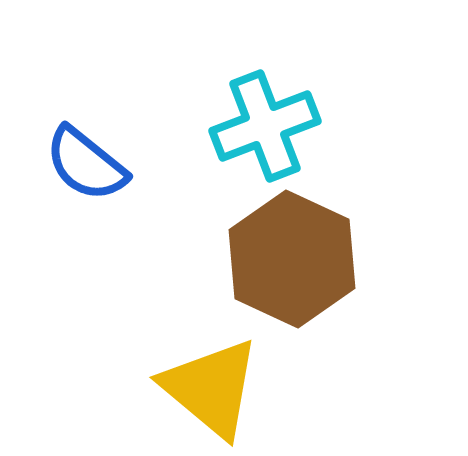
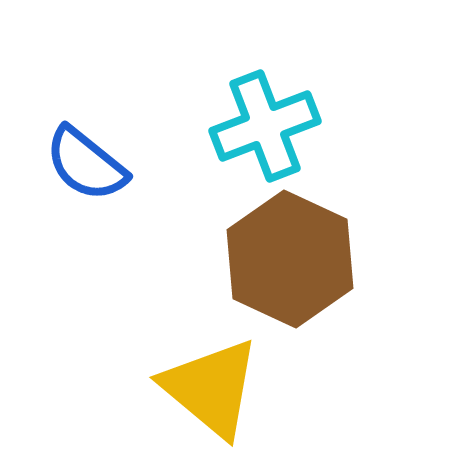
brown hexagon: moved 2 px left
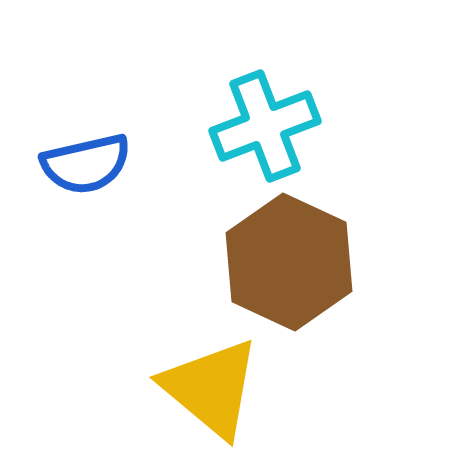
blue semicircle: rotated 52 degrees counterclockwise
brown hexagon: moved 1 px left, 3 px down
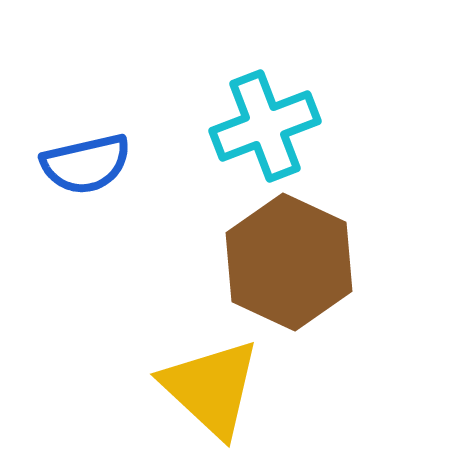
yellow triangle: rotated 3 degrees clockwise
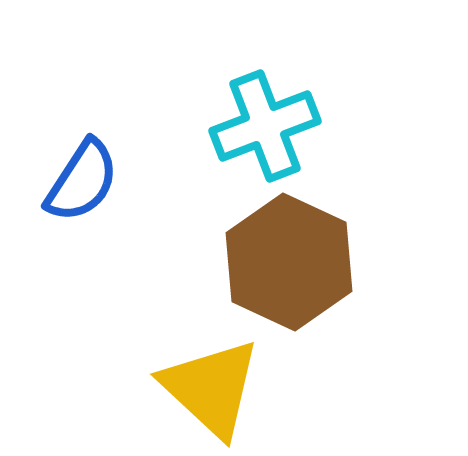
blue semicircle: moved 4 px left, 17 px down; rotated 44 degrees counterclockwise
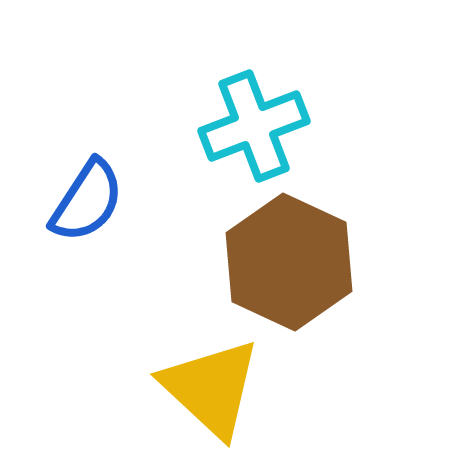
cyan cross: moved 11 px left
blue semicircle: moved 5 px right, 20 px down
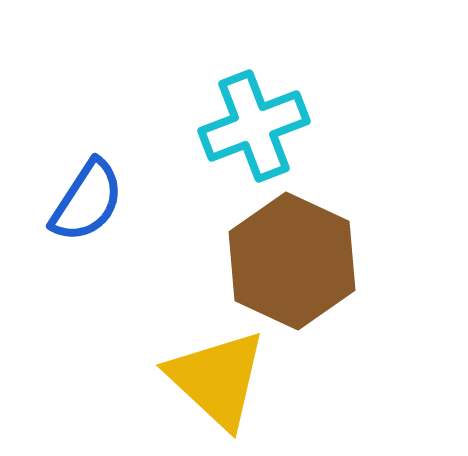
brown hexagon: moved 3 px right, 1 px up
yellow triangle: moved 6 px right, 9 px up
